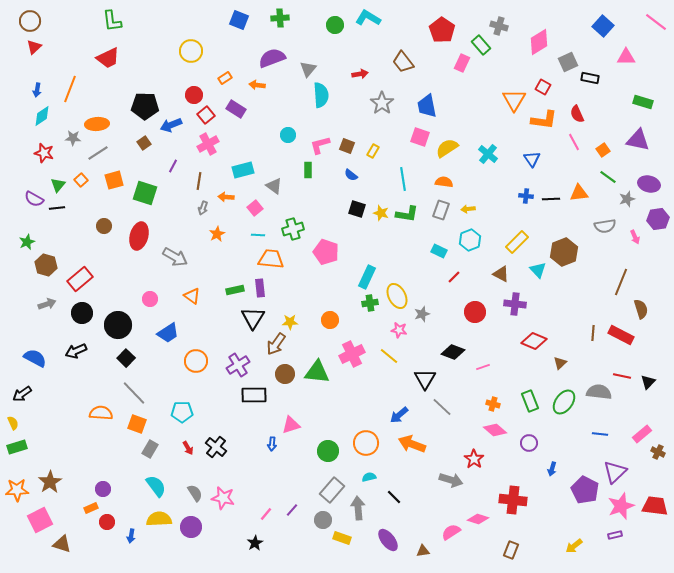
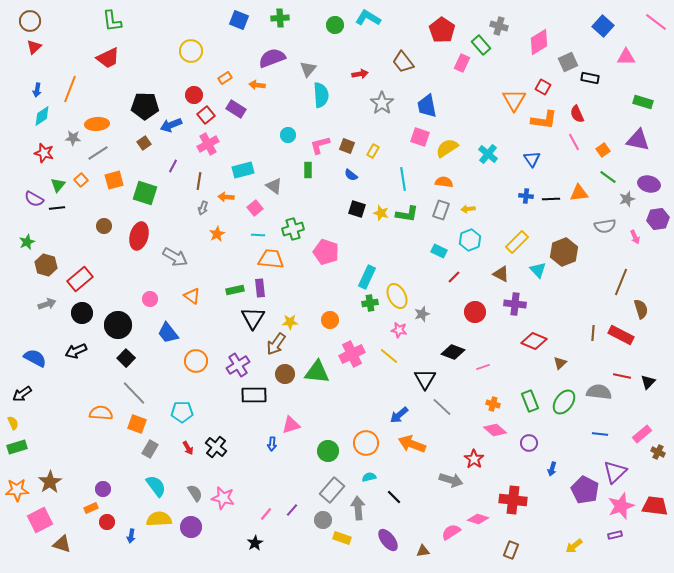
blue trapezoid at (168, 333): rotated 85 degrees clockwise
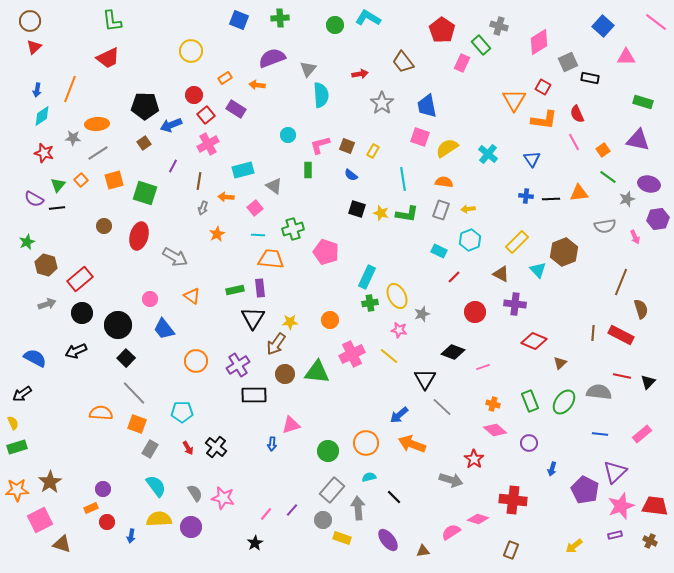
blue trapezoid at (168, 333): moved 4 px left, 4 px up
brown cross at (658, 452): moved 8 px left, 89 px down
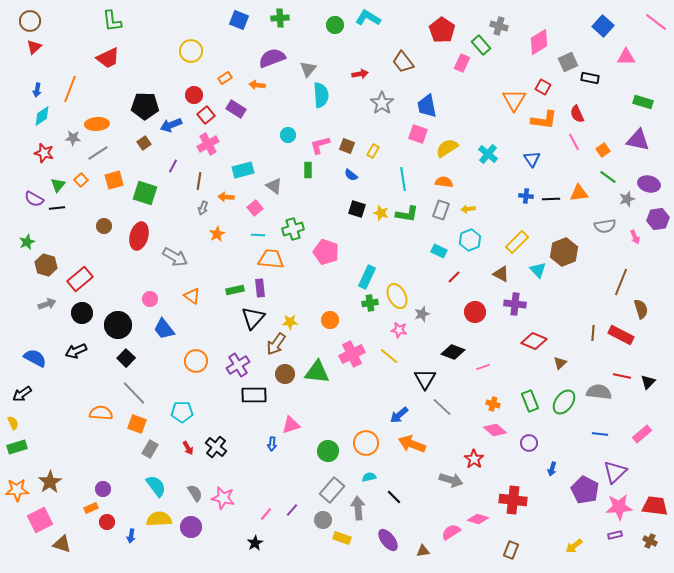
pink square at (420, 137): moved 2 px left, 3 px up
black triangle at (253, 318): rotated 10 degrees clockwise
pink star at (621, 506): moved 2 px left, 1 px down; rotated 16 degrees clockwise
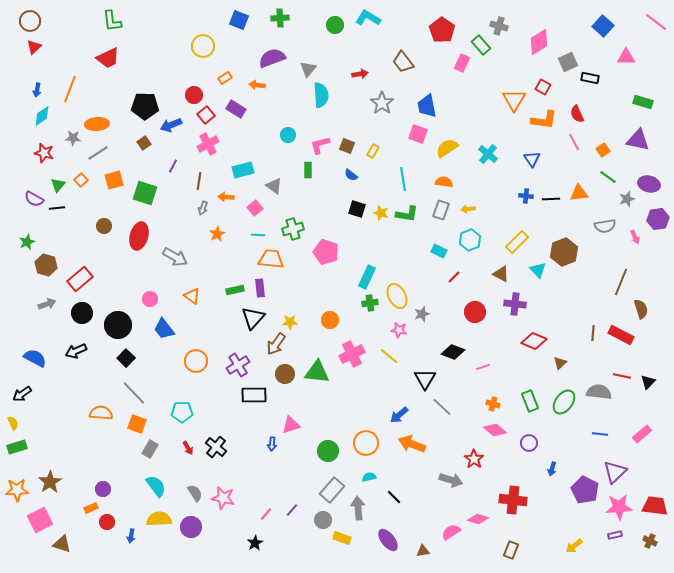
yellow circle at (191, 51): moved 12 px right, 5 px up
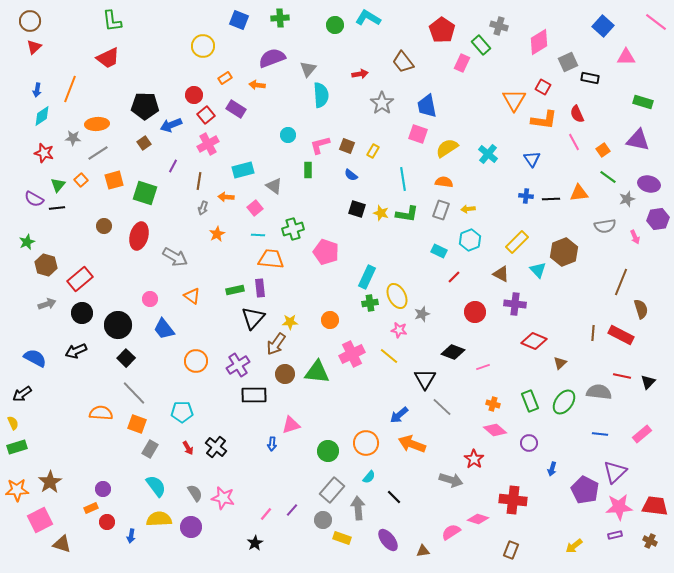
cyan semicircle at (369, 477): rotated 144 degrees clockwise
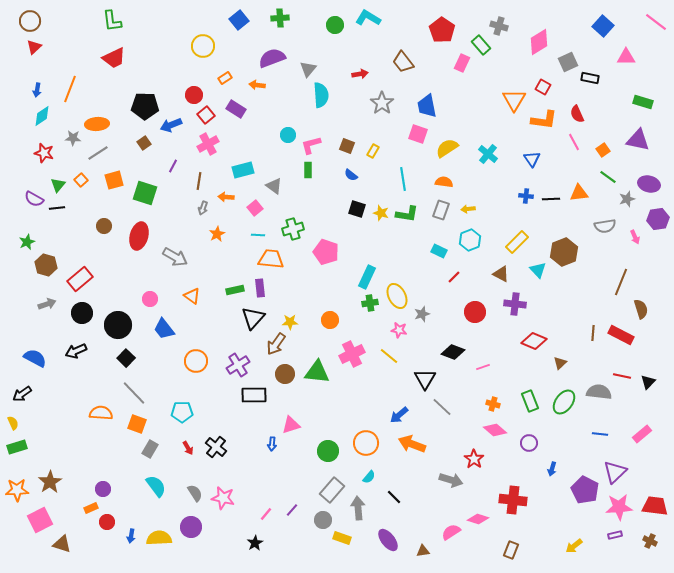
blue square at (239, 20): rotated 30 degrees clockwise
red trapezoid at (108, 58): moved 6 px right
pink L-shape at (320, 145): moved 9 px left
yellow semicircle at (159, 519): moved 19 px down
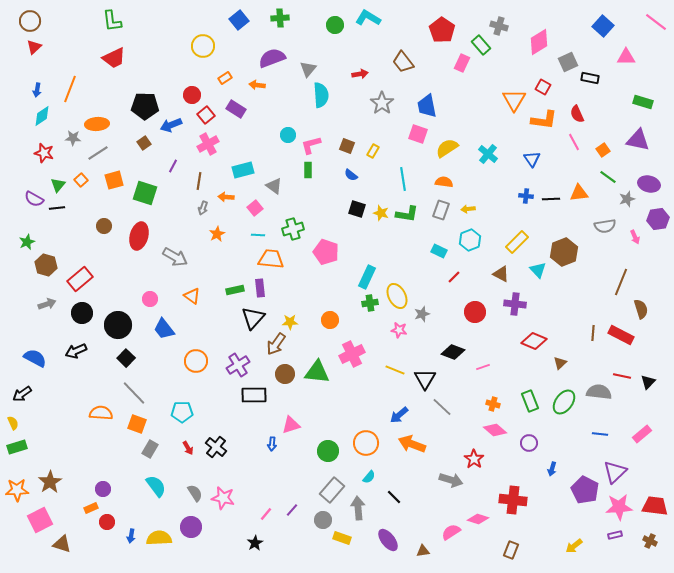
red circle at (194, 95): moved 2 px left
yellow line at (389, 356): moved 6 px right, 14 px down; rotated 18 degrees counterclockwise
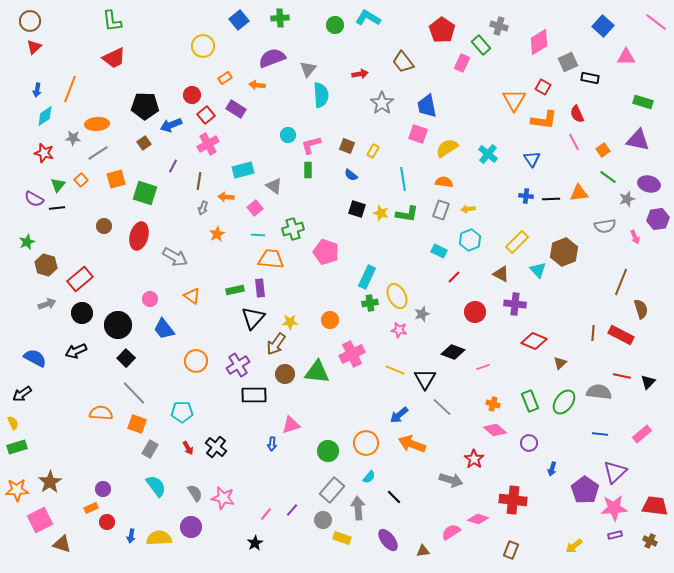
cyan diamond at (42, 116): moved 3 px right
orange square at (114, 180): moved 2 px right, 1 px up
purple pentagon at (585, 490): rotated 8 degrees clockwise
pink star at (619, 507): moved 5 px left, 1 px down
